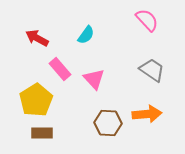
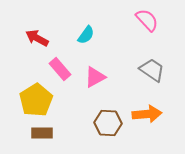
pink triangle: moved 1 px right, 2 px up; rotated 45 degrees clockwise
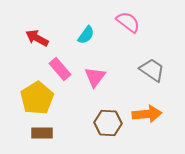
pink semicircle: moved 19 px left, 2 px down; rotated 10 degrees counterclockwise
pink triangle: rotated 25 degrees counterclockwise
yellow pentagon: moved 1 px right, 2 px up
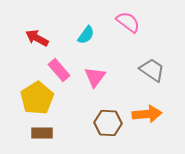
pink rectangle: moved 1 px left, 1 px down
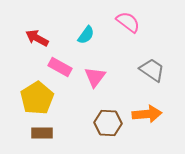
pink rectangle: moved 1 px right, 3 px up; rotated 20 degrees counterclockwise
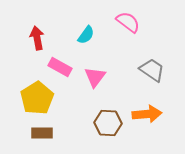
red arrow: rotated 50 degrees clockwise
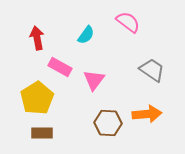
pink triangle: moved 1 px left, 3 px down
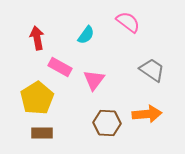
brown hexagon: moved 1 px left
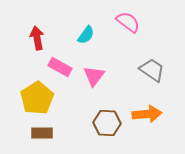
pink triangle: moved 4 px up
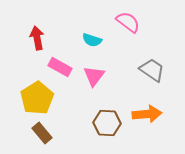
cyan semicircle: moved 6 px right, 5 px down; rotated 72 degrees clockwise
brown rectangle: rotated 50 degrees clockwise
